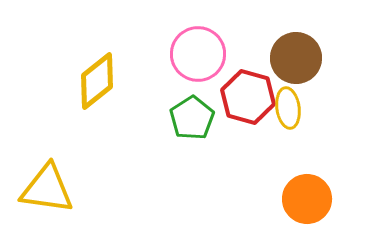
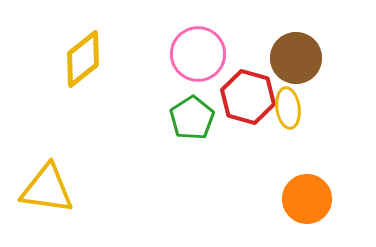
yellow diamond: moved 14 px left, 22 px up
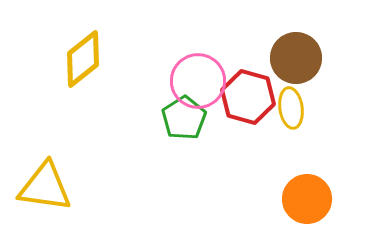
pink circle: moved 27 px down
yellow ellipse: moved 3 px right
green pentagon: moved 8 px left
yellow triangle: moved 2 px left, 2 px up
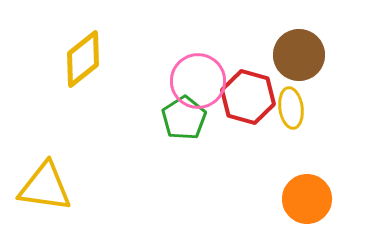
brown circle: moved 3 px right, 3 px up
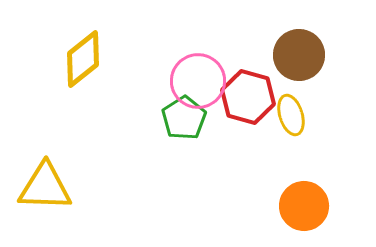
yellow ellipse: moved 7 px down; rotated 9 degrees counterclockwise
yellow triangle: rotated 6 degrees counterclockwise
orange circle: moved 3 px left, 7 px down
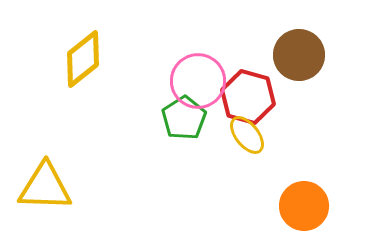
yellow ellipse: moved 44 px left, 20 px down; rotated 21 degrees counterclockwise
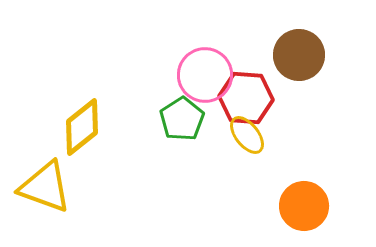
yellow diamond: moved 1 px left, 68 px down
pink circle: moved 7 px right, 6 px up
red hexagon: moved 2 px left, 1 px down; rotated 12 degrees counterclockwise
green pentagon: moved 2 px left, 1 px down
yellow triangle: rotated 18 degrees clockwise
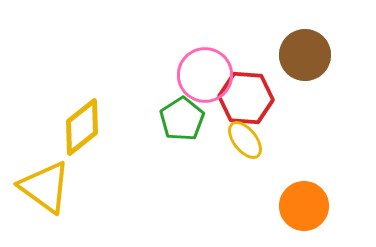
brown circle: moved 6 px right
yellow ellipse: moved 2 px left, 5 px down
yellow triangle: rotated 16 degrees clockwise
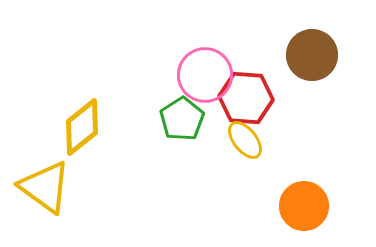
brown circle: moved 7 px right
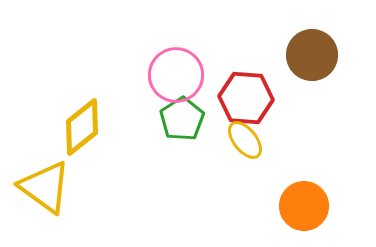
pink circle: moved 29 px left
